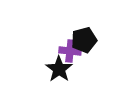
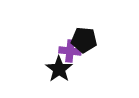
black pentagon: rotated 20 degrees clockwise
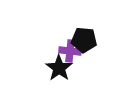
black star: moved 1 px up
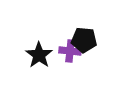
black star: moved 20 px left, 13 px up
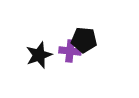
black star: rotated 16 degrees clockwise
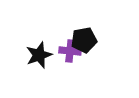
black pentagon: rotated 15 degrees counterclockwise
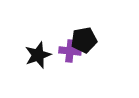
black star: moved 1 px left
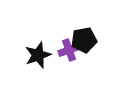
purple cross: moved 1 px left, 1 px up; rotated 25 degrees counterclockwise
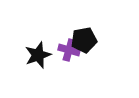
purple cross: rotated 35 degrees clockwise
